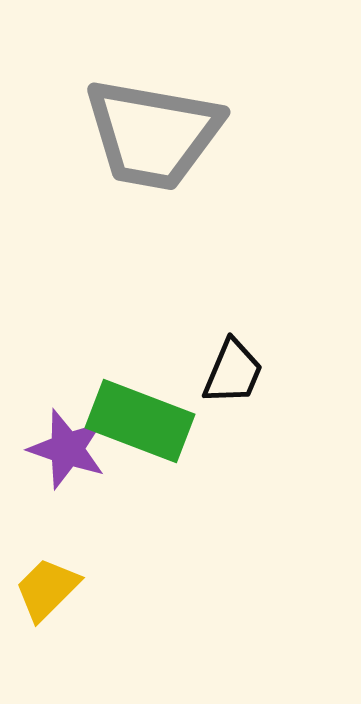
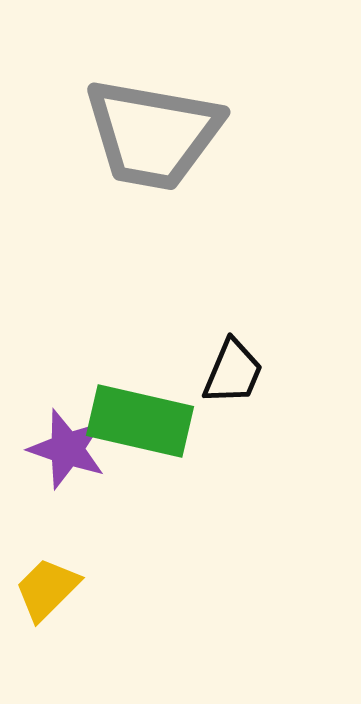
green rectangle: rotated 8 degrees counterclockwise
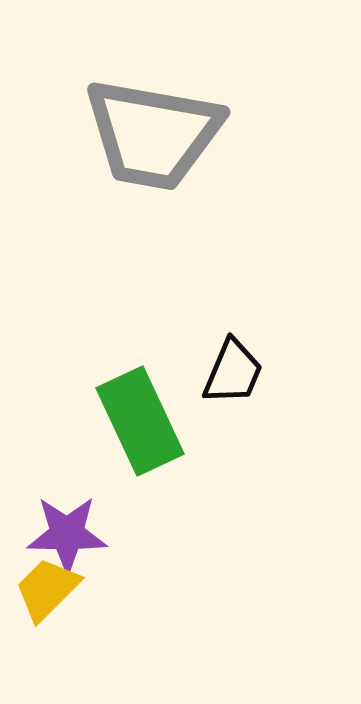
green rectangle: rotated 52 degrees clockwise
purple star: moved 85 px down; rotated 18 degrees counterclockwise
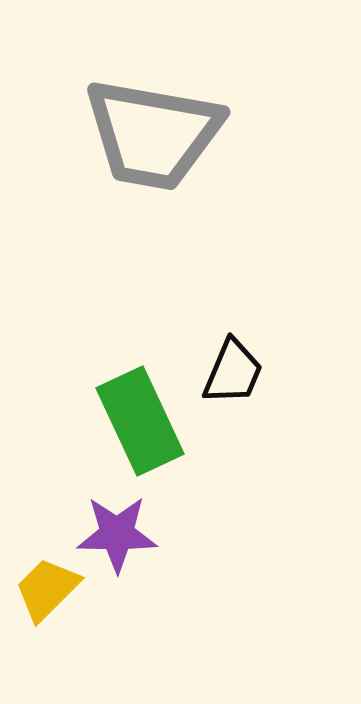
purple star: moved 50 px right
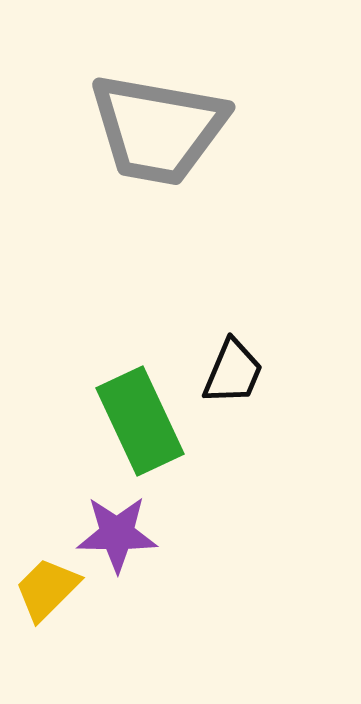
gray trapezoid: moved 5 px right, 5 px up
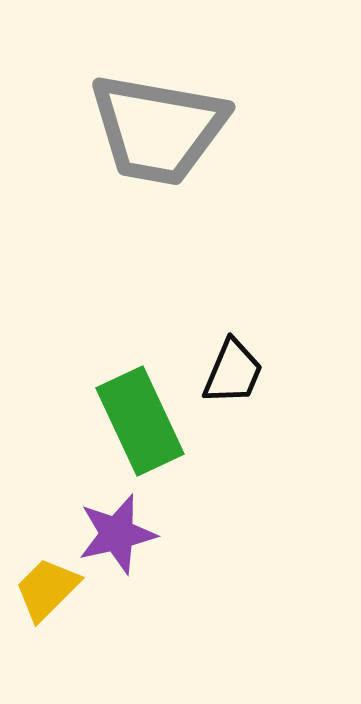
purple star: rotated 14 degrees counterclockwise
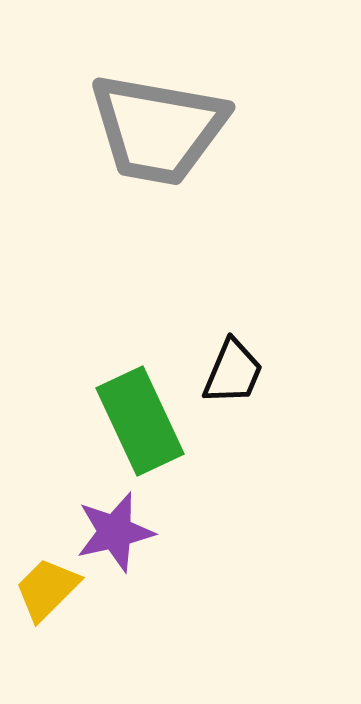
purple star: moved 2 px left, 2 px up
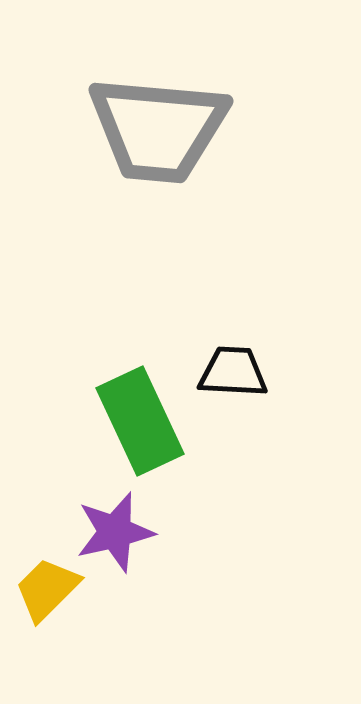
gray trapezoid: rotated 5 degrees counterclockwise
black trapezoid: rotated 110 degrees counterclockwise
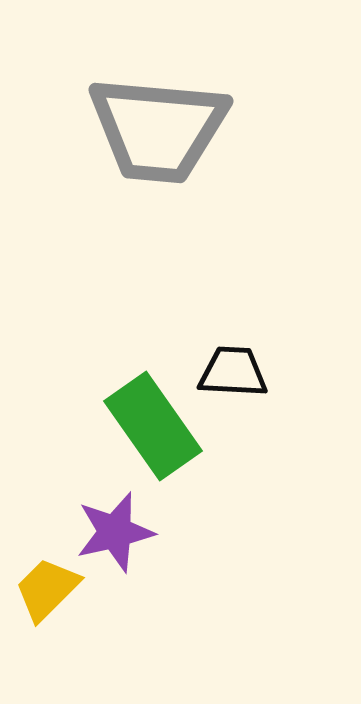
green rectangle: moved 13 px right, 5 px down; rotated 10 degrees counterclockwise
